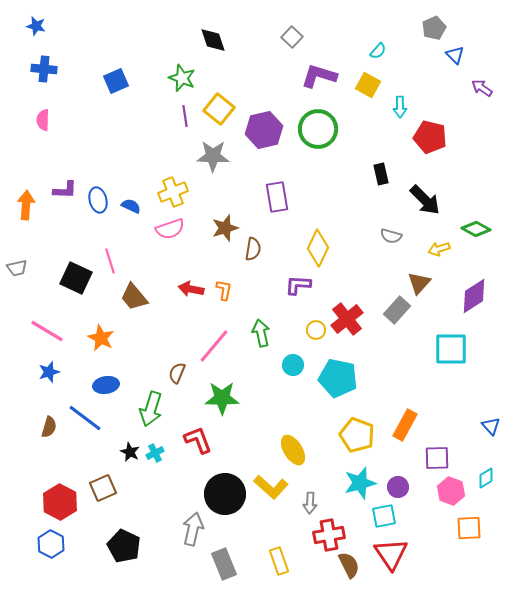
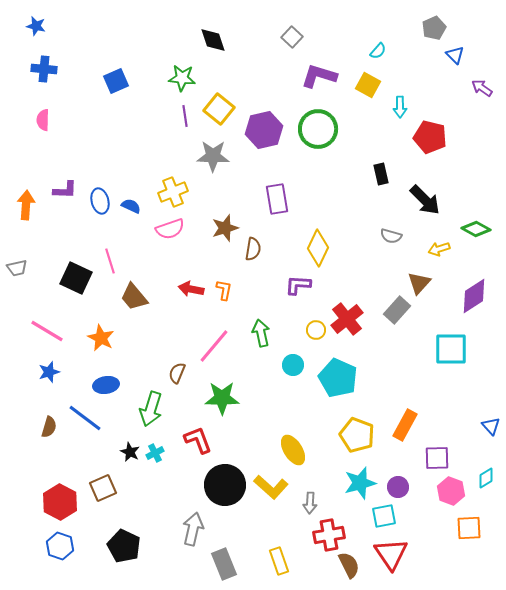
green star at (182, 78): rotated 16 degrees counterclockwise
purple rectangle at (277, 197): moved 2 px down
blue ellipse at (98, 200): moved 2 px right, 1 px down
cyan pentagon at (338, 378): rotated 12 degrees clockwise
black circle at (225, 494): moved 9 px up
blue hexagon at (51, 544): moved 9 px right, 2 px down; rotated 8 degrees counterclockwise
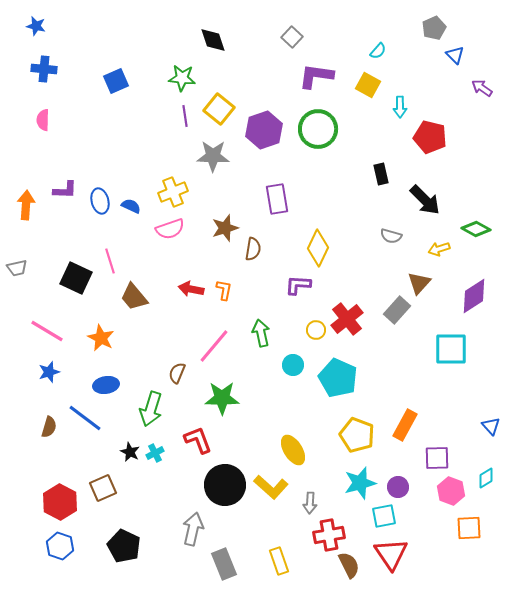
purple L-shape at (319, 76): moved 3 px left; rotated 9 degrees counterclockwise
purple hexagon at (264, 130): rotated 6 degrees counterclockwise
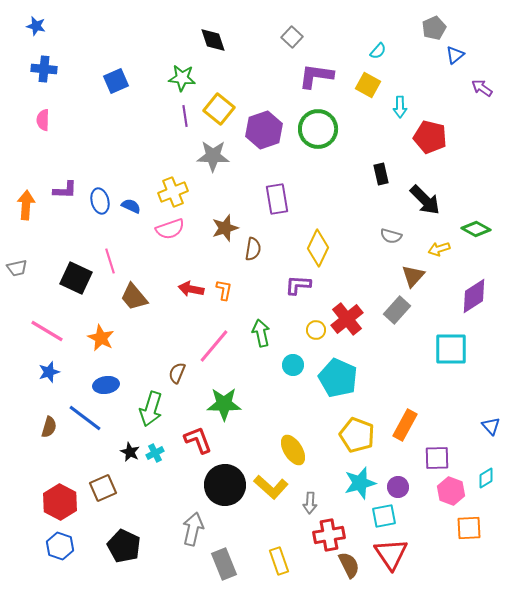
blue triangle at (455, 55): rotated 36 degrees clockwise
brown triangle at (419, 283): moved 6 px left, 7 px up
green star at (222, 398): moved 2 px right, 6 px down
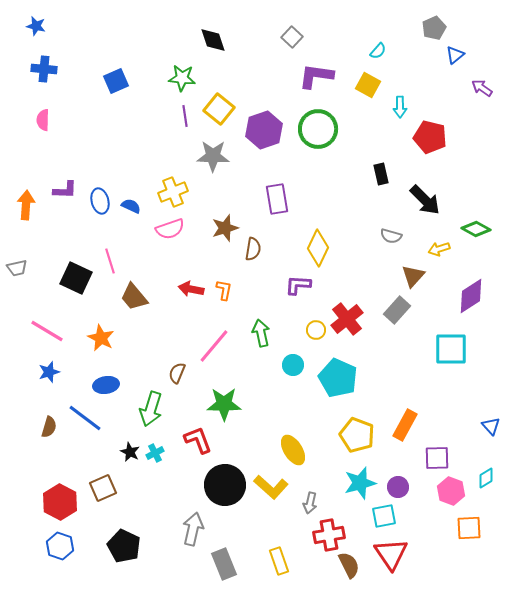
purple diamond at (474, 296): moved 3 px left
gray arrow at (310, 503): rotated 10 degrees clockwise
